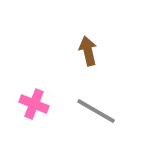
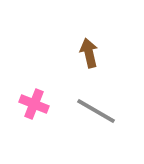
brown arrow: moved 1 px right, 2 px down
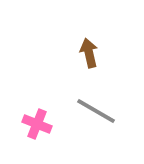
pink cross: moved 3 px right, 20 px down
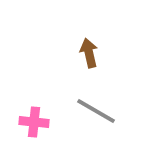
pink cross: moved 3 px left, 2 px up; rotated 16 degrees counterclockwise
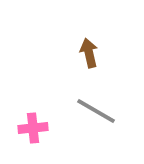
pink cross: moved 1 px left, 6 px down; rotated 12 degrees counterclockwise
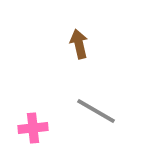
brown arrow: moved 10 px left, 9 px up
